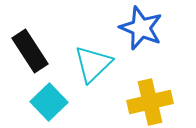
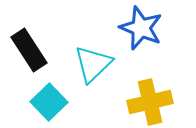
black rectangle: moved 1 px left, 1 px up
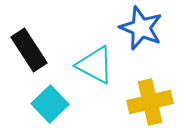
cyan triangle: moved 2 px right, 1 px down; rotated 48 degrees counterclockwise
cyan square: moved 1 px right, 2 px down
